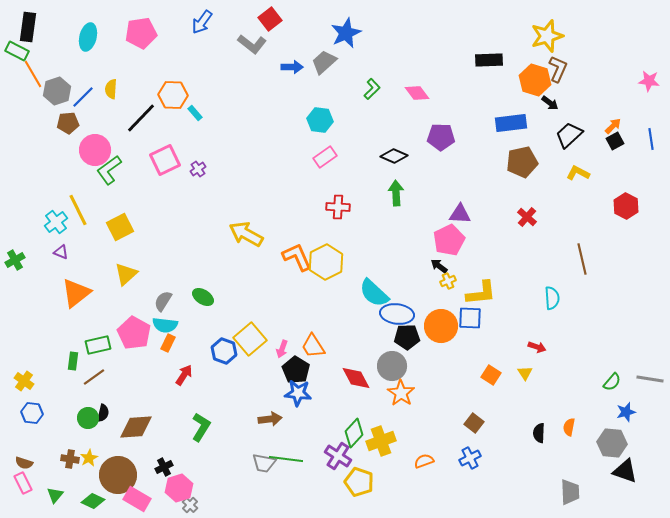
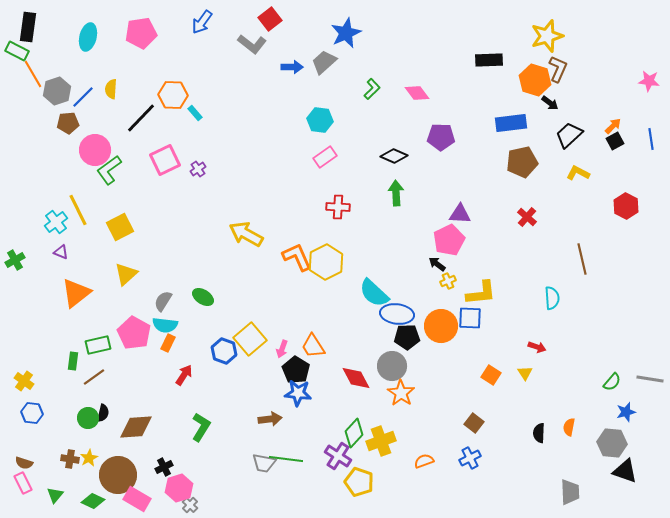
black arrow at (439, 266): moved 2 px left, 2 px up
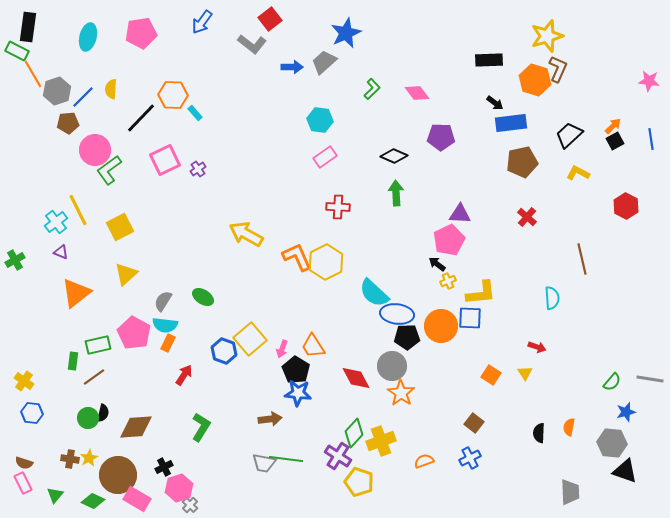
black arrow at (550, 103): moved 55 px left
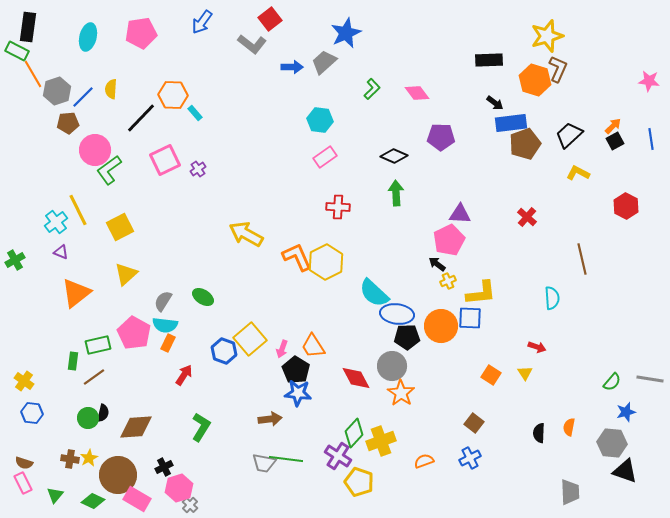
brown pentagon at (522, 162): moved 3 px right, 18 px up; rotated 8 degrees counterclockwise
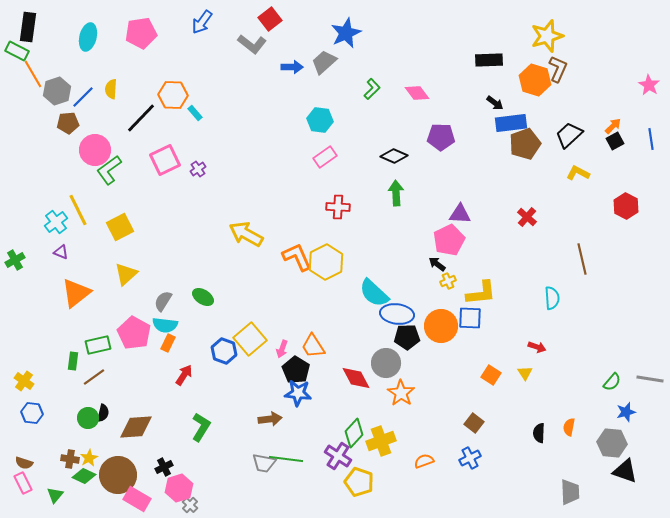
pink star at (649, 81): moved 4 px down; rotated 25 degrees clockwise
gray circle at (392, 366): moved 6 px left, 3 px up
green diamond at (93, 501): moved 9 px left, 25 px up
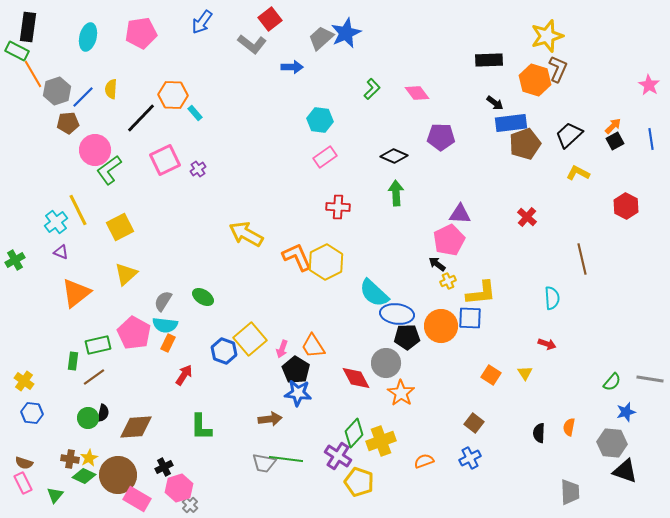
gray trapezoid at (324, 62): moved 3 px left, 24 px up
red arrow at (537, 347): moved 10 px right, 3 px up
green L-shape at (201, 427): rotated 148 degrees clockwise
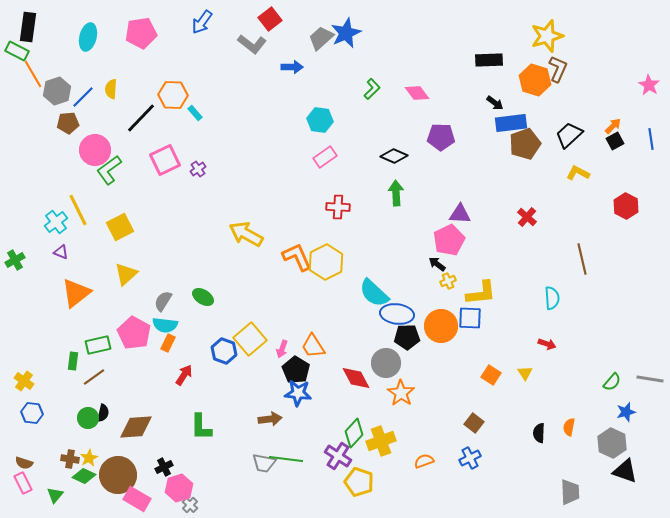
gray hexagon at (612, 443): rotated 20 degrees clockwise
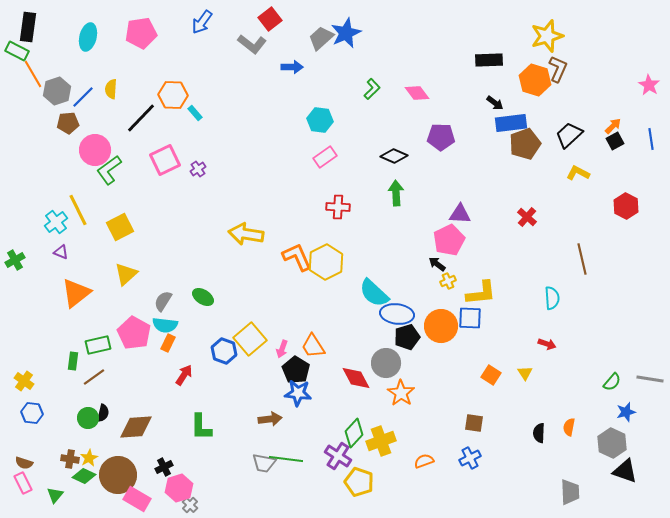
yellow arrow at (246, 234): rotated 20 degrees counterclockwise
black pentagon at (407, 337): rotated 15 degrees counterclockwise
brown square at (474, 423): rotated 30 degrees counterclockwise
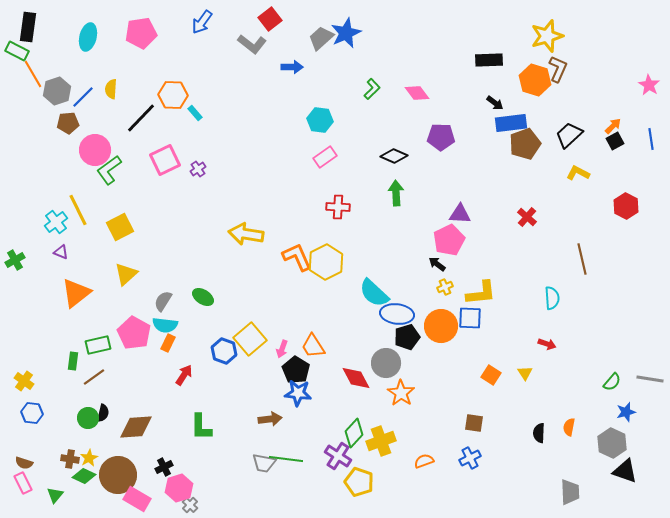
yellow cross at (448, 281): moved 3 px left, 6 px down
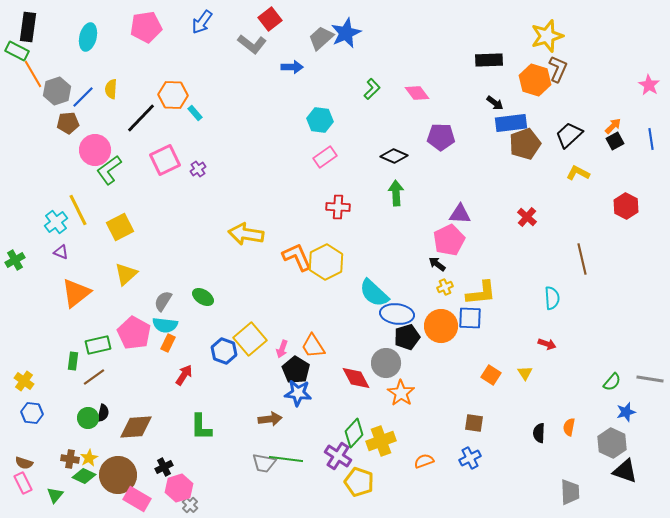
pink pentagon at (141, 33): moved 5 px right, 6 px up
